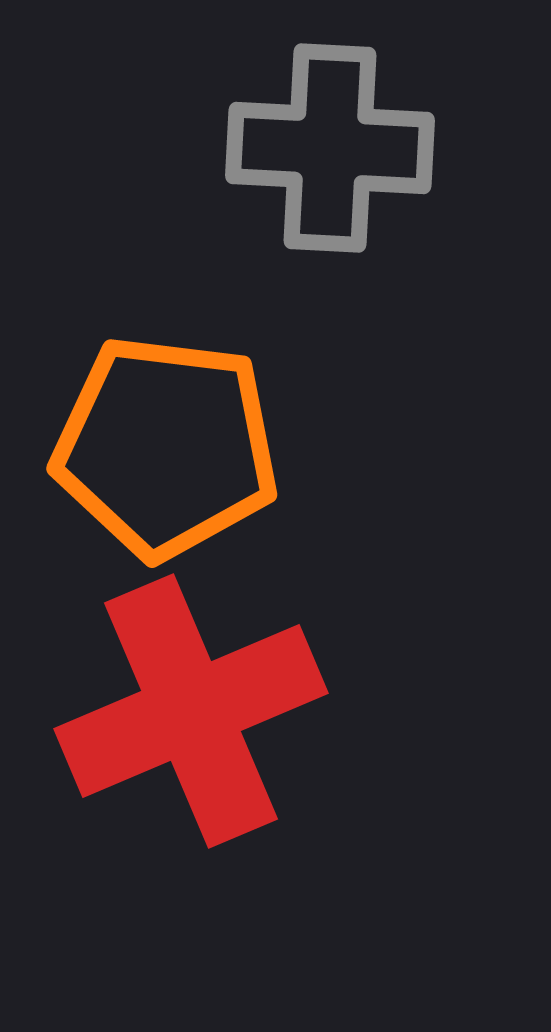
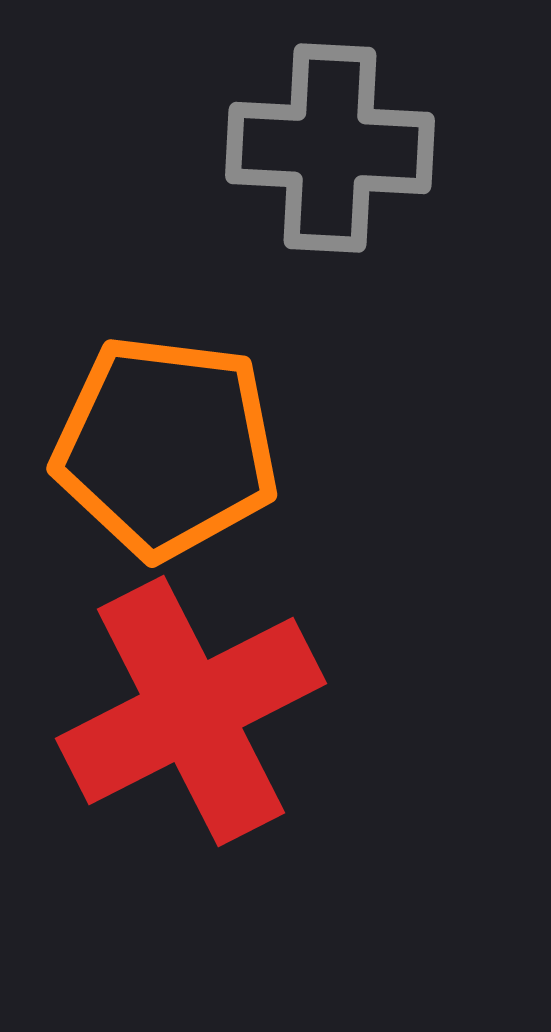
red cross: rotated 4 degrees counterclockwise
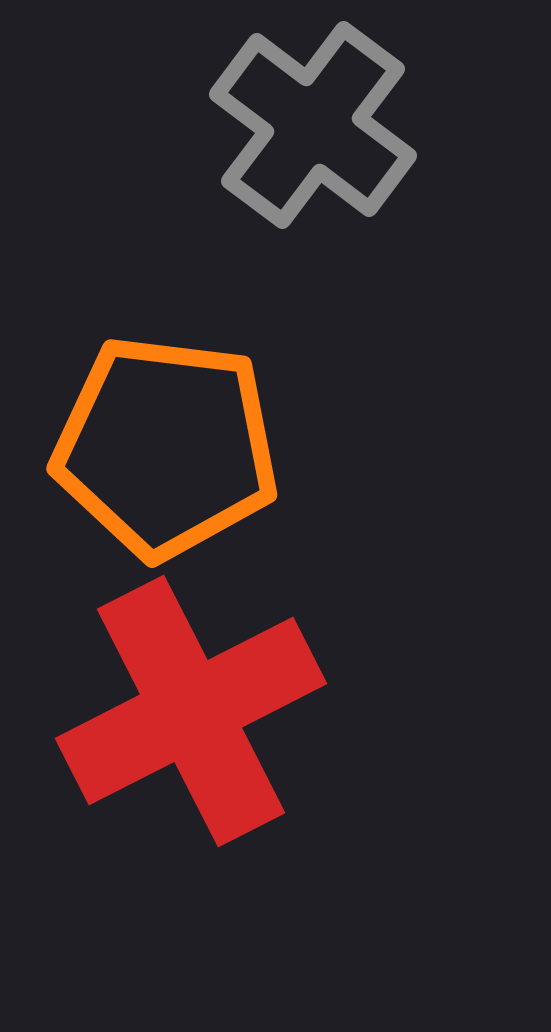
gray cross: moved 17 px left, 23 px up; rotated 34 degrees clockwise
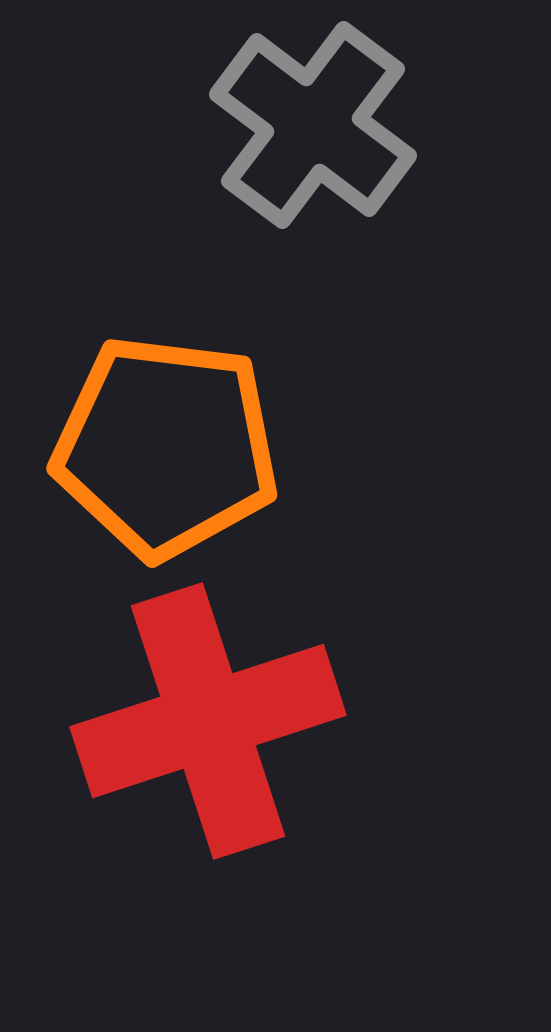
red cross: moved 17 px right, 10 px down; rotated 9 degrees clockwise
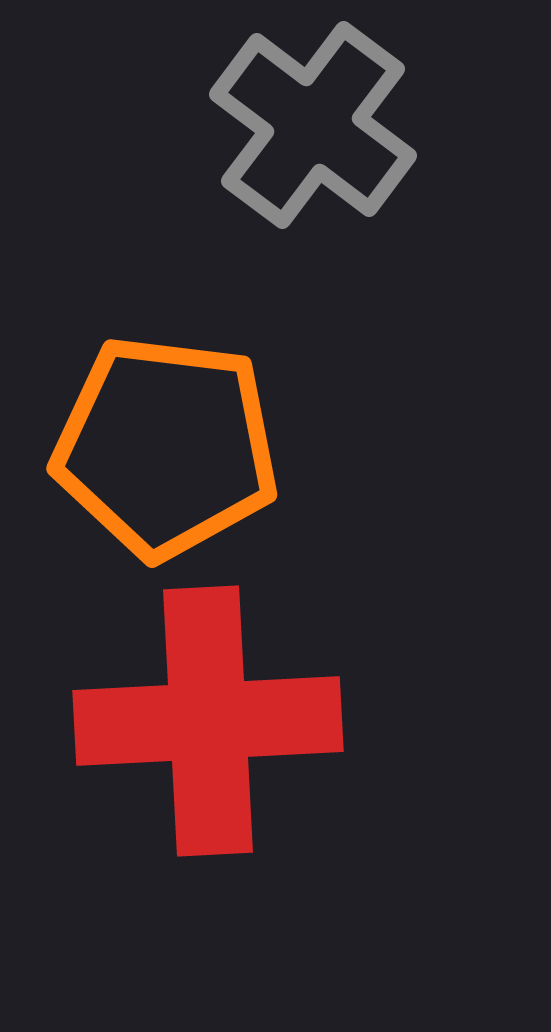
red cross: rotated 15 degrees clockwise
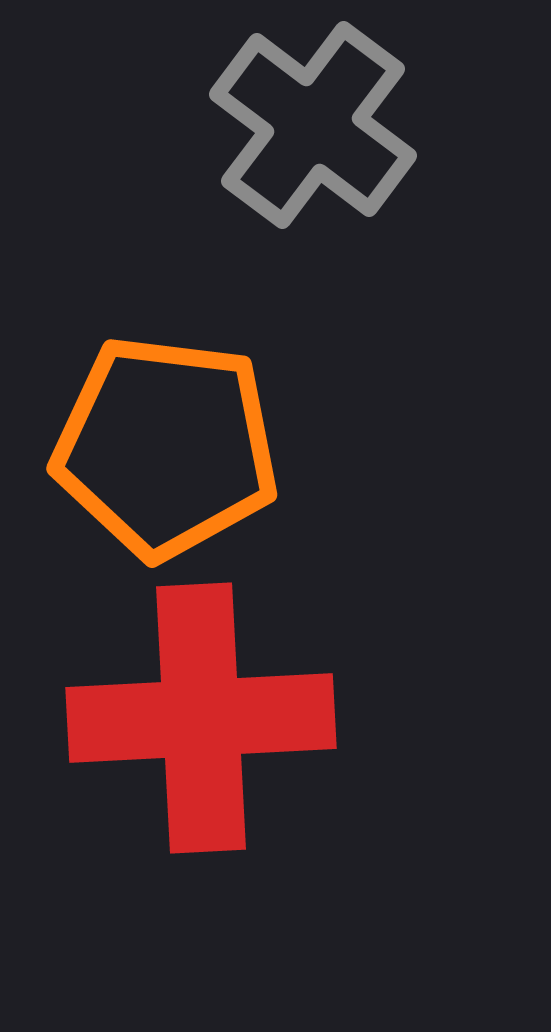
red cross: moved 7 px left, 3 px up
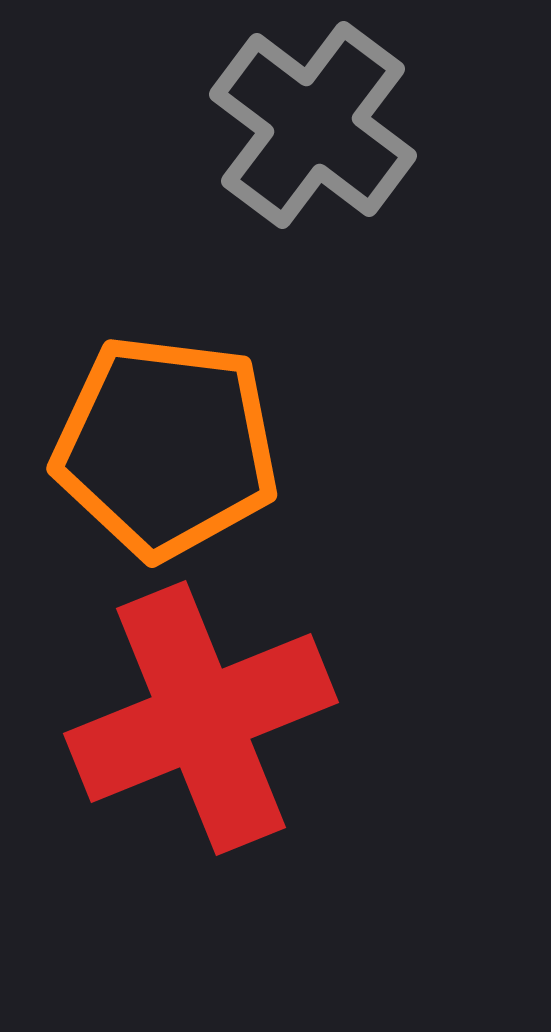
red cross: rotated 19 degrees counterclockwise
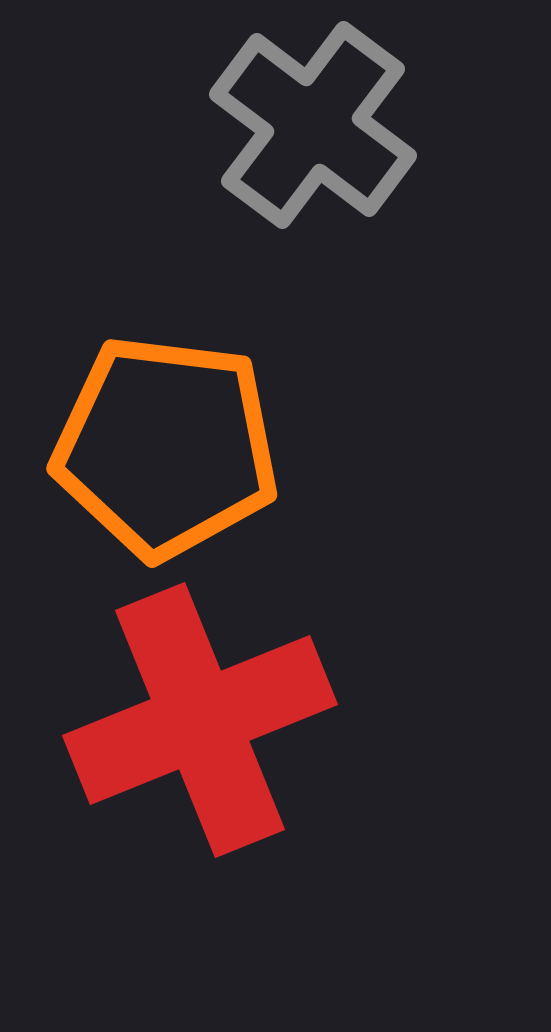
red cross: moved 1 px left, 2 px down
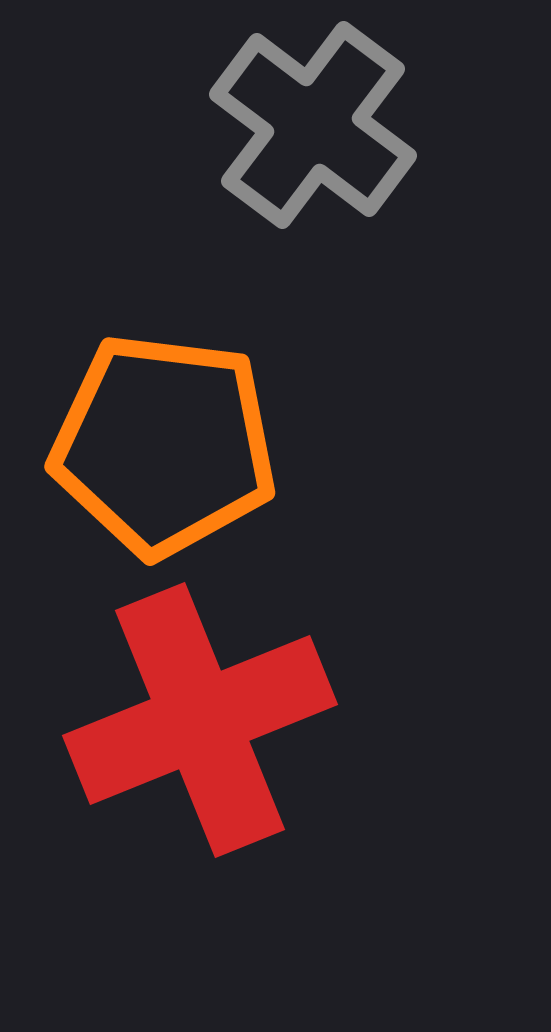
orange pentagon: moved 2 px left, 2 px up
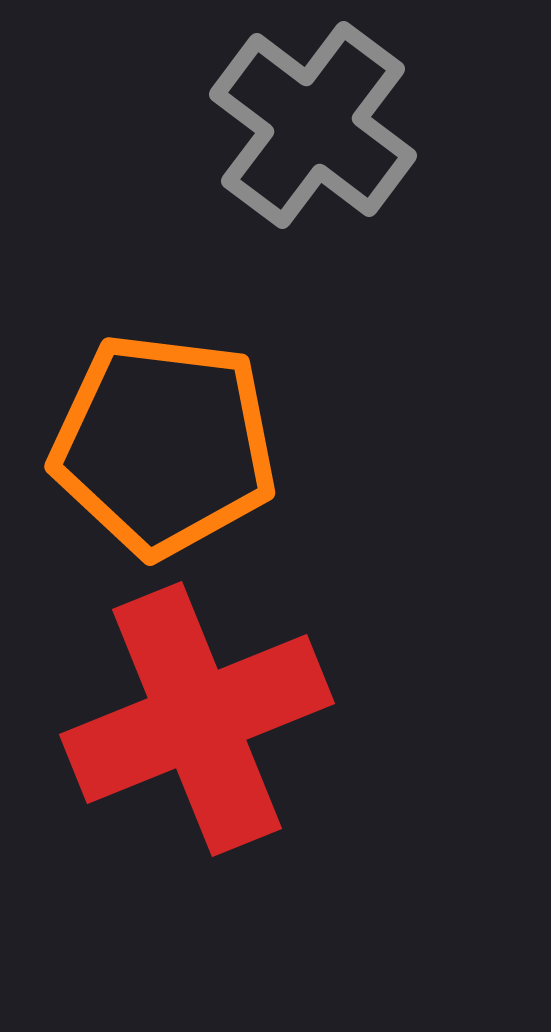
red cross: moved 3 px left, 1 px up
